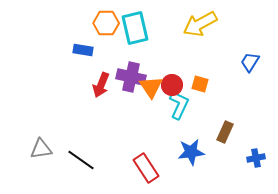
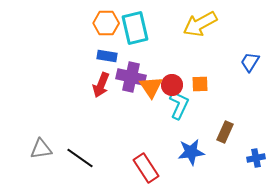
blue rectangle: moved 24 px right, 6 px down
orange square: rotated 18 degrees counterclockwise
black line: moved 1 px left, 2 px up
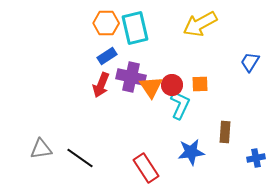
blue rectangle: rotated 42 degrees counterclockwise
cyan L-shape: moved 1 px right
brown rectangle: rotated 20 degrees counterclockwise
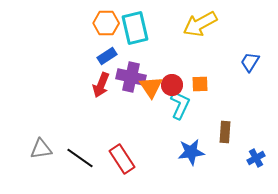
blue cross: rotated 18 degrees counterclockwise
red rectangle: moved 24 px left, 9 px up
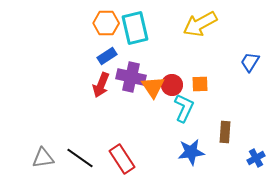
orange triangle: moved 2 px right
cyan L-shape: moved 4 px right, 3 px down
gray triangle: moved 2 px right, 9 px down
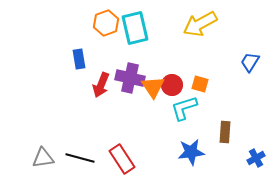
orange hexagon: rotated 20 degrees counterclockwise
blue rectangle: moved 28 px left, 3 px down; rotated 66 degrees counterclockwise
purple cross: moved 1 px left, 1 px down
orange square: rotated 18 degrees clockwise
cyan L-shape: rotated 132 degrees counterclockwise
black line: rotated 20 degrees counterclockwise
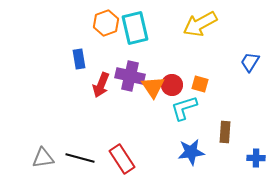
purple cross: moved 2 px up
blue cross: rotated 30 degrees clockwise
